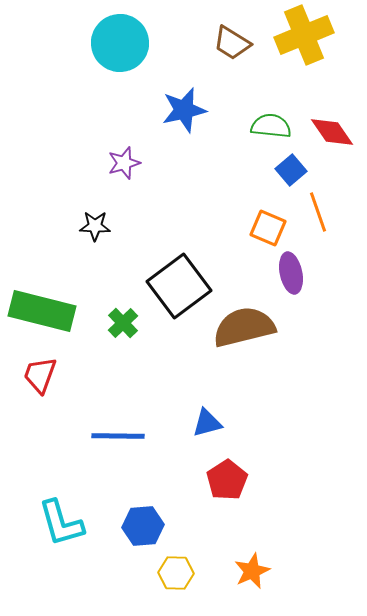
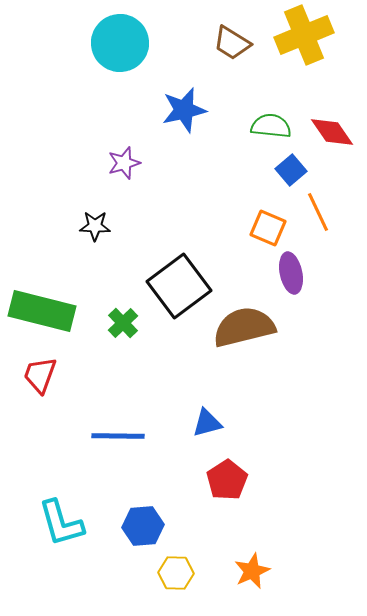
orange line: rotated 6 degrees counterclockwise
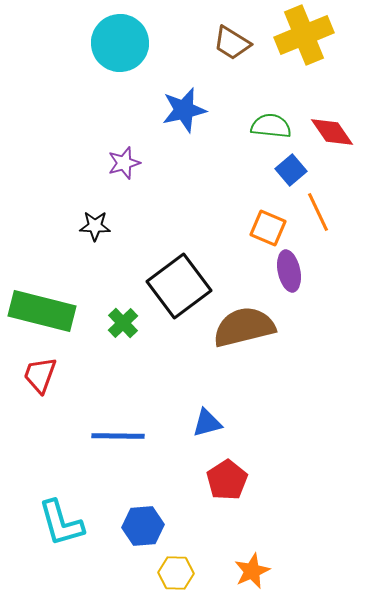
purple ellipse: moved 2 px left, 2 px up
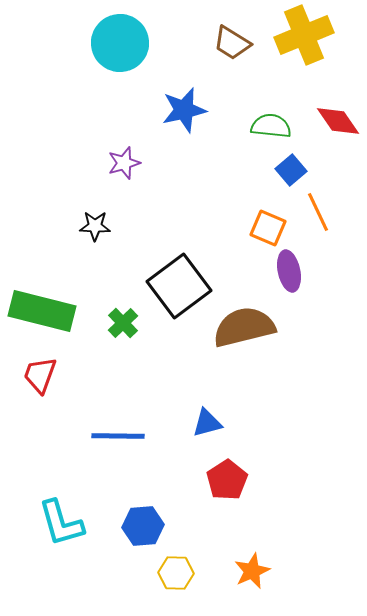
red diamond: moved 6 px right, 11 px up
